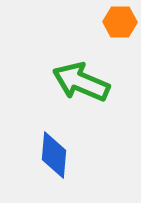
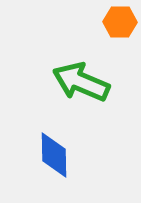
blue diamond: rotated 6 degrees counterclockwise
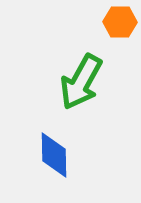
green arrow: rotated 84 degrees counterclockwise
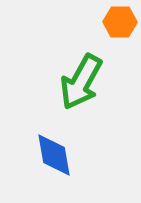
blue diamond: rotated 9 degrees counterclockwise
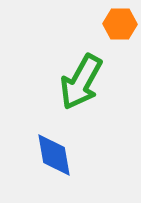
orange hexagon: moved 2 px down
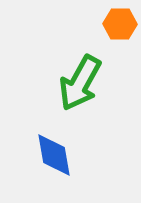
green arrow: moved 1 px left, 1 px down
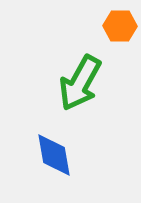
orange hexagon: moved 2 px down
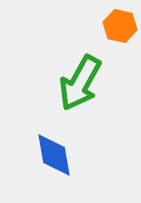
orange hexagon: rotated 12 degrees clockwise
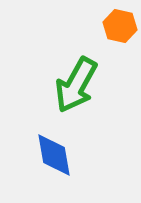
green arrow: moved 4 px left, 2 px down
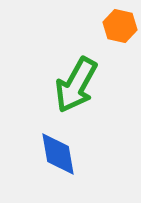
blue diamond: moved 4 px right, 1 px up
